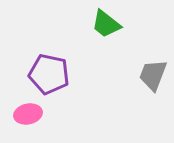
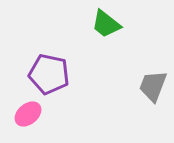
gray trapezoid: moved 11 px down
pink ellipse: rotated 28 degrees counterclockwise
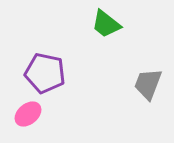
purple pentagon: moved 4 px left, 1 px up
gray trapezoid: moved 5 px left, 2 px up
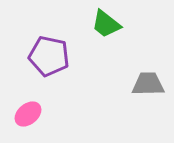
purple pentagon: moved 4 px right, 17 px up
gray trapezoid: rotated 68 degrees clockwise
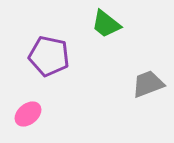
gray trapezoid: rotated 20 degrees counterclockwise
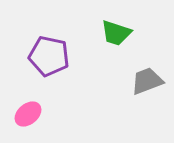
green trapezoid: moved 10 px right, 9 px down; rotated 20 degrees counterclockwise
gray trapezoid: moved 1 px left, 3 px up
